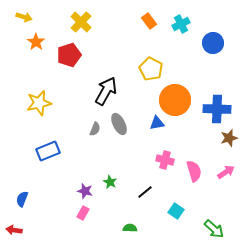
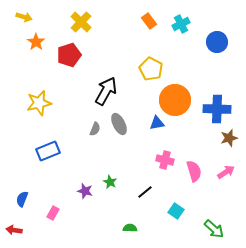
blue circle: moved 4 px right, 1 px up
pink rectangle: moved 30 px left
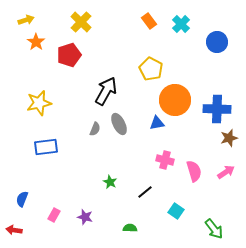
yellow arrow: moved 2 px right, 3 px down; rotated 35 degrees counterclockwise
cyan cross: rotated 18 degrees counterclockwise
blue rectangle: moved 2 px left, 4 px up; rotated 15 degrees clockwise
purple star: moved 26 px down
pink rectangle: moved 1 px right, 2 px down
green arrow: rotated 10 degrees clockwise
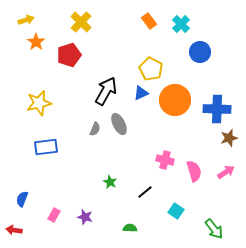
blue circle: moved 17 px left, 10 px down
blue triangle: moved 16 px left, 30 px up; rotated 14 degrees counterclockwise
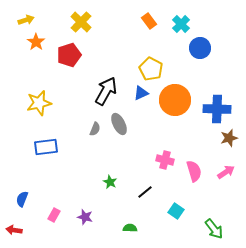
blue circle: moved 4 px up
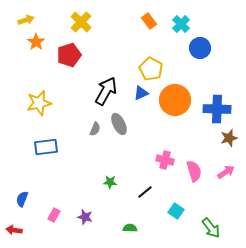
green star: rotated 24 degrees counterclockwise
green arrow: moved 3 px left, 1 px up
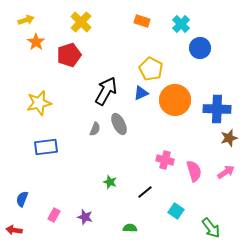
orange rectangle: moved 7 px left; rotated 35 degrees counterclockwise
green star: rotated 16 degrees clockwise
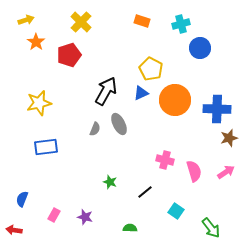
cyan cross: rotated 30 degrees clockwise
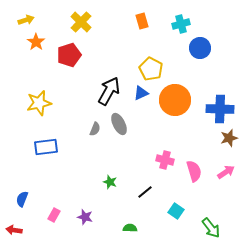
orange rectangle: rotated 56 degrees clockwise
black arrow: moved 3 px right
blue cross: moved 3 px right
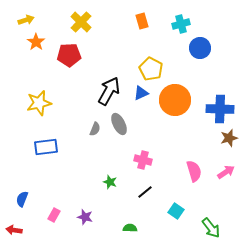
red pentagon: rotated 15 degrees clockwise
pink cross: moved 22 px left
